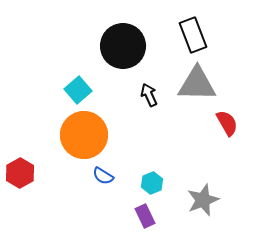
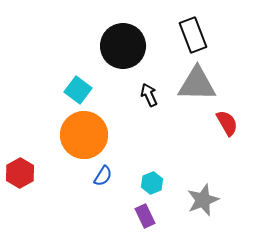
cyan square: rotated 12 degrees counterclockwise
blue semicircle: rotated 90 degrees counterclockwise
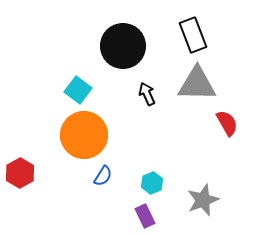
black arrow: moved 2 px left, 1 px up
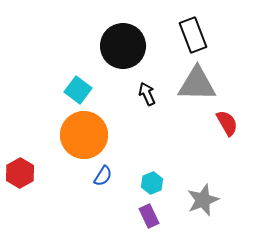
purple rectangle: moved 4 px right
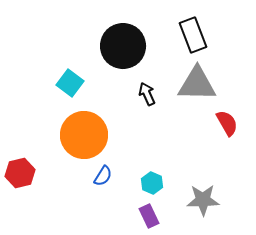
cyan square: moved 8 px left, 7 px up
red hexagon: rotated 16 degrees clockwise
cyan hexagon: rotated 15 degrees counterclockwise
gray star: rotated 20 degrees clockwise
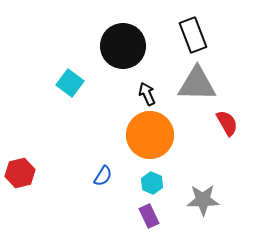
orange circle: moved 66 px right
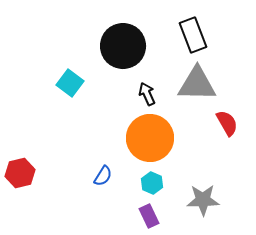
orange circle: moved 3 px down
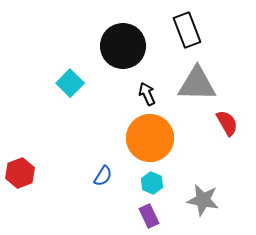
black rectangle: moved 6 px left, 5 px up
cyan square: rotated 8 degrees clockwise
red hexagon: rotated 8 degrees counterclockwise
gray star: rotated 12 degrees clockwise
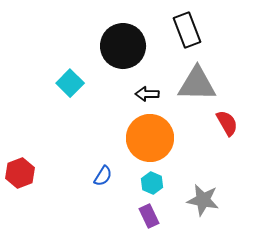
black arrow: rotated 65 degrees counterclockwise
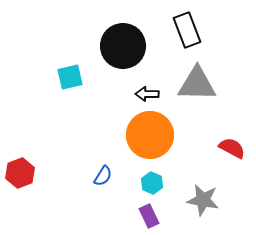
cyan square: moved 6 px up; rotated 32 degrees clockwise
red semicircle: moved 5 px right, 25 px down; rotated 32 degrees counterclockwise
orange circle: moved 3 px up
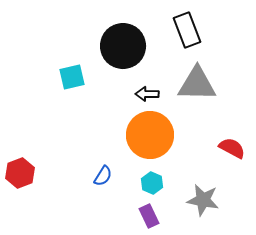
cyan square: moved 2 px right
